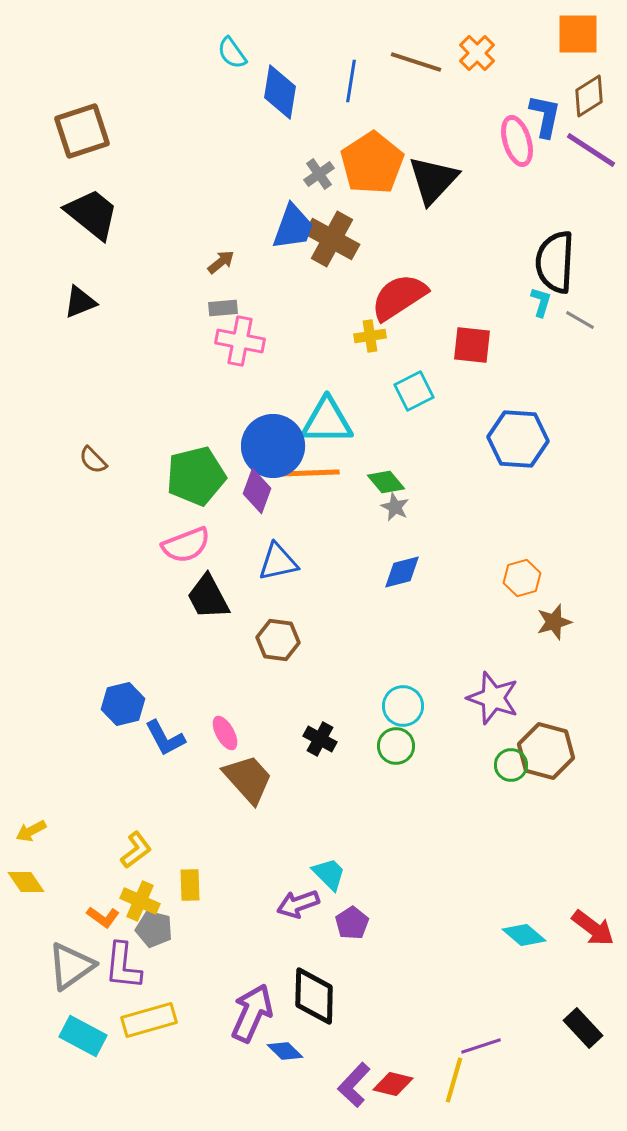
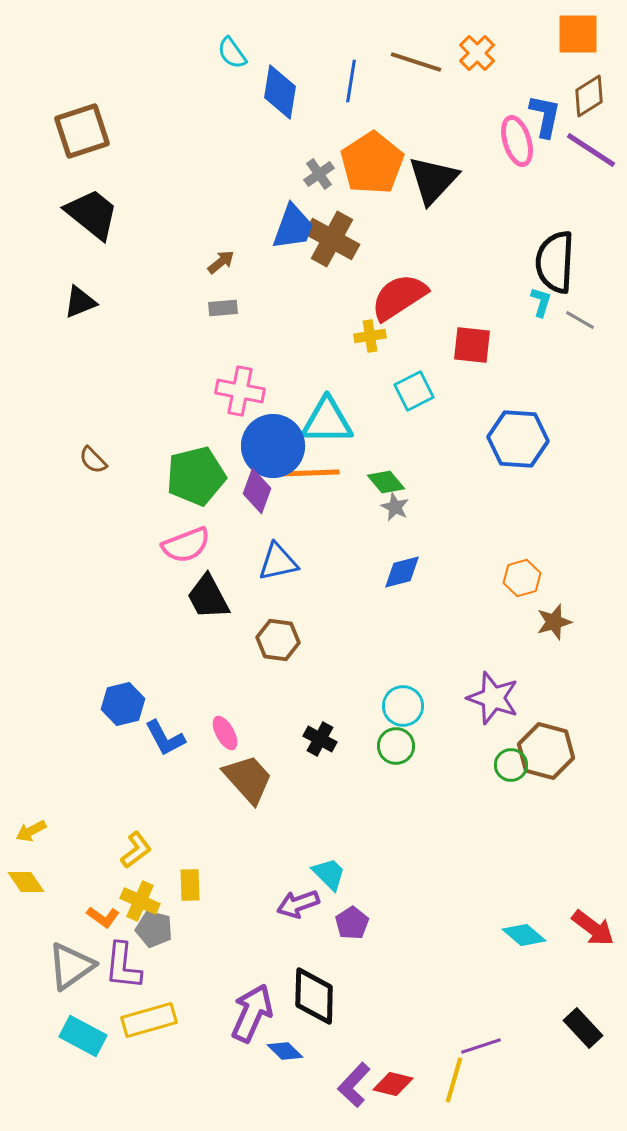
pink cross at (240, 341): moved 50 px down
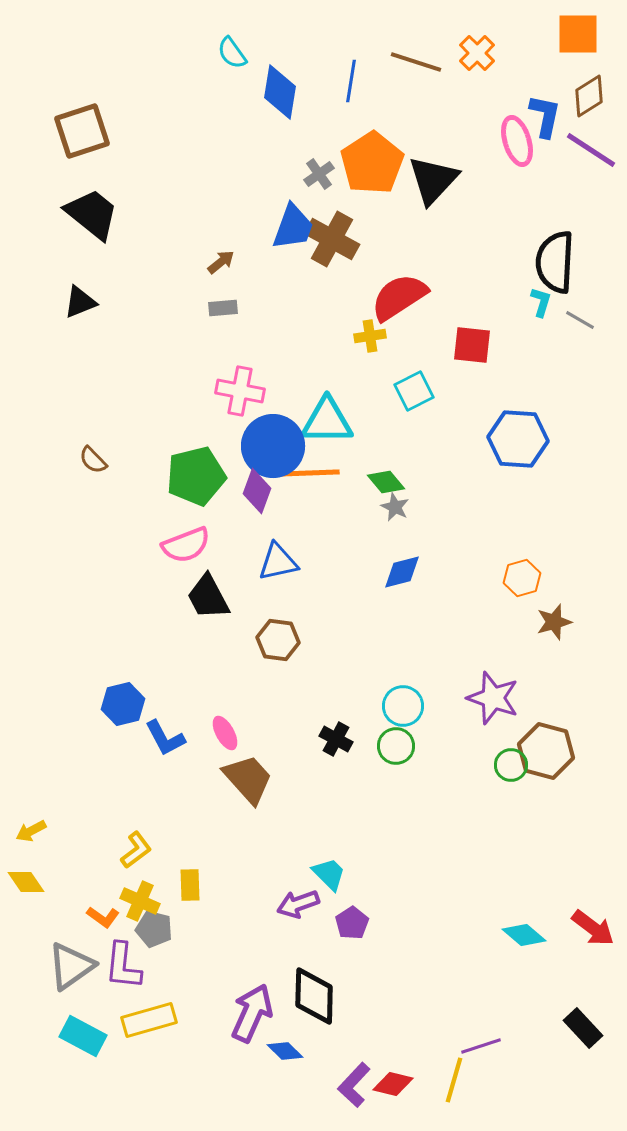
black cross at (320, 739): moved 16 px right
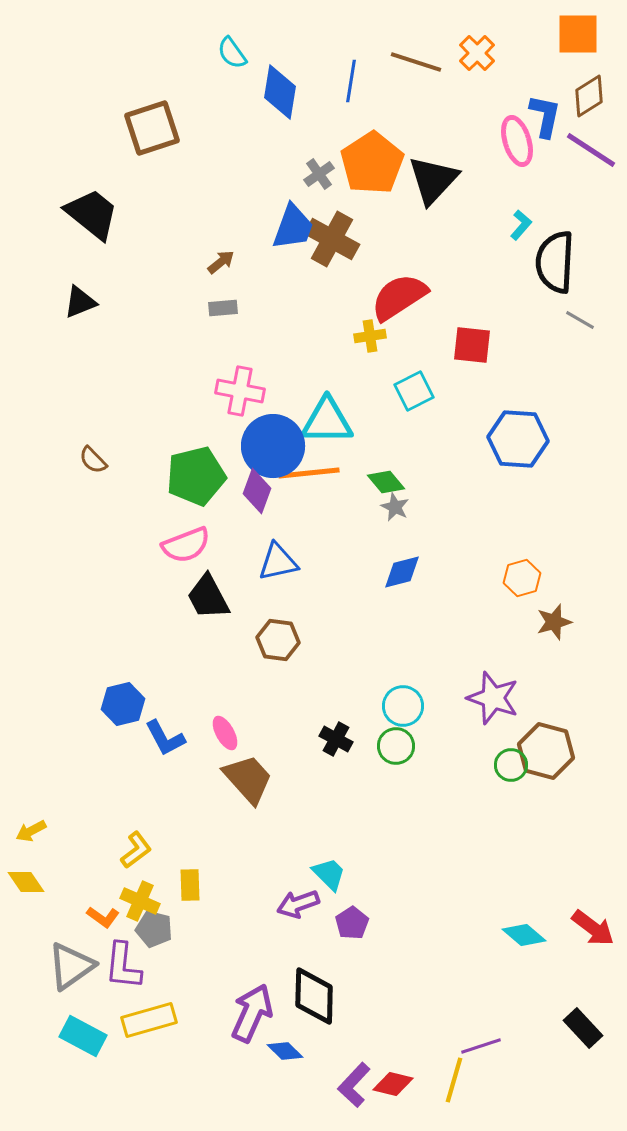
brown square at (82, 131): moved 70 px right, 3 px up
cyan L-shape at (541, 302): moved 20 px left, 77 px up; rotated 24 degrees clockwise
orange line at (309, 473): rotated 4 degrees counterclockwise
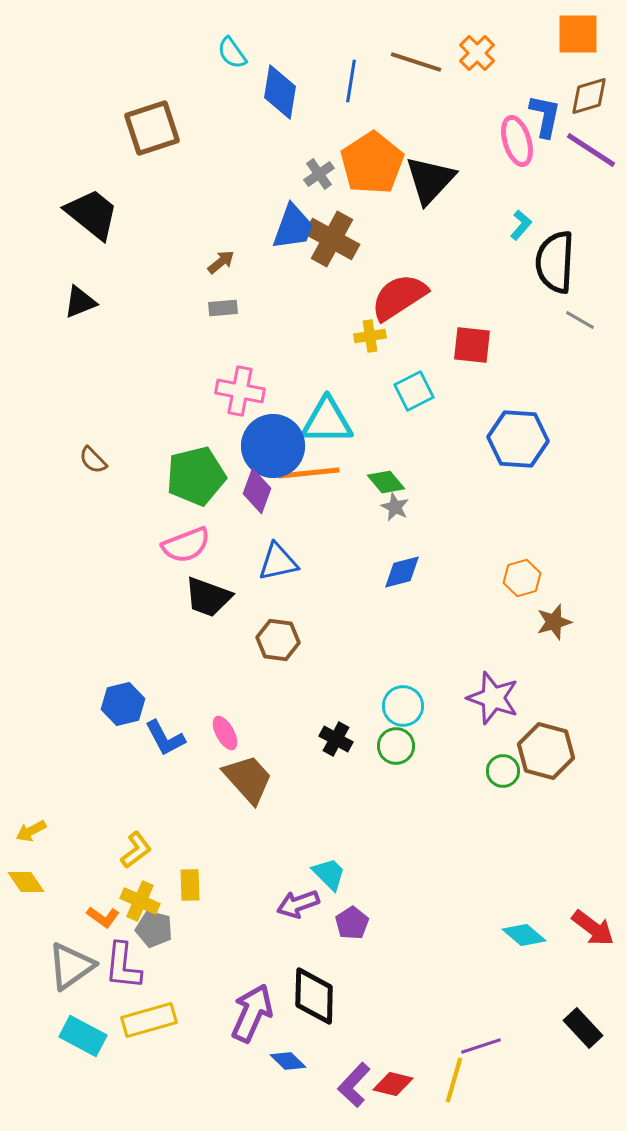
brown diamond at (589, 96): rotated 15 degrees clockwise
black triangle at (433, 180): moved 3 px left
black trapezoid at (208, 597): rotated 42 degrees counterclockwise
green circle at (511, 765): moved 8 px left, 6 px down
blue diamond at (285, 1051): moved 3 px right, 10 px down
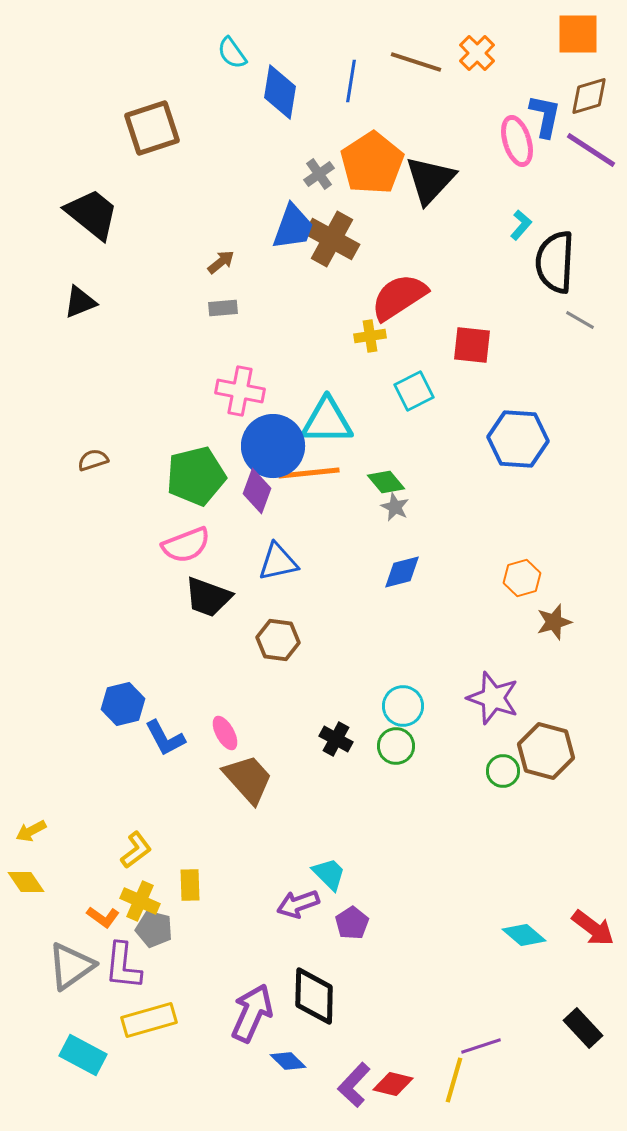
brown semicircle at (93, 460): rotated 116 degrees clockwise
cyan rectangle at (83, 1036): moved 19 px down
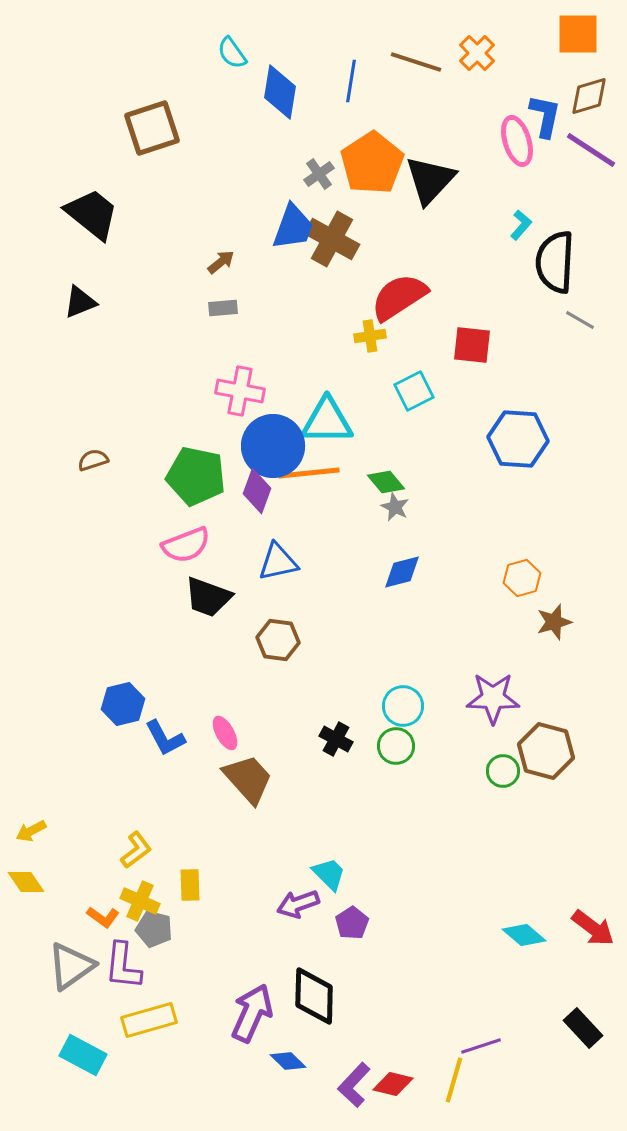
green pentagon at (196, 476): rotated 26 degrees clockwise
purple star at (493, 698): rotated 18 degrees counterclockwise
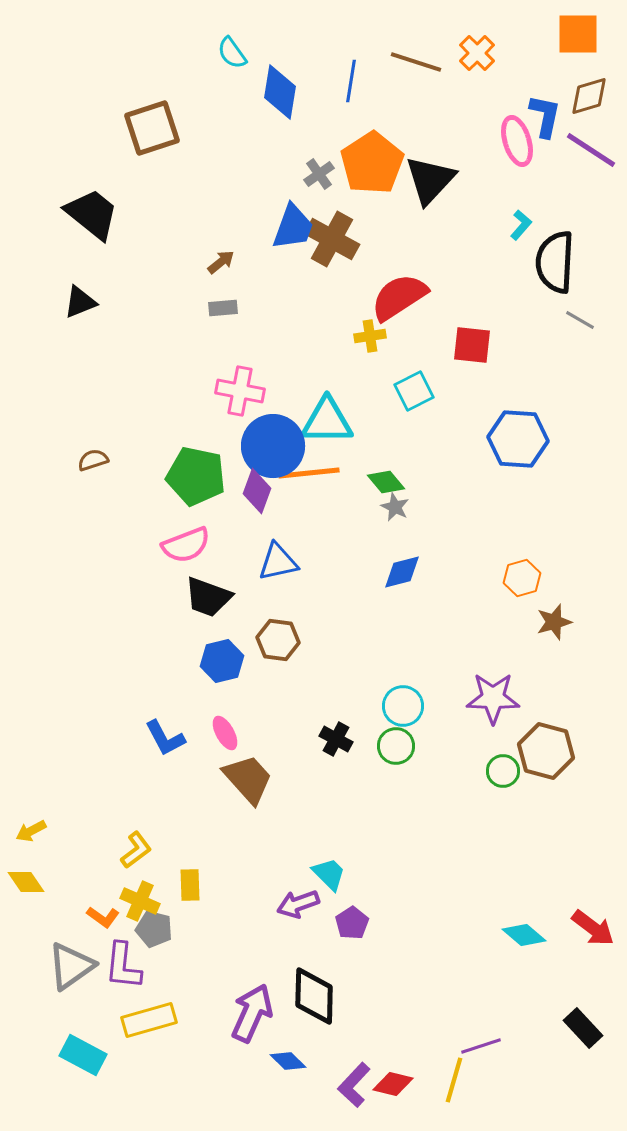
blue hexagon at (123, 704): moved 99 px right, 43 px up
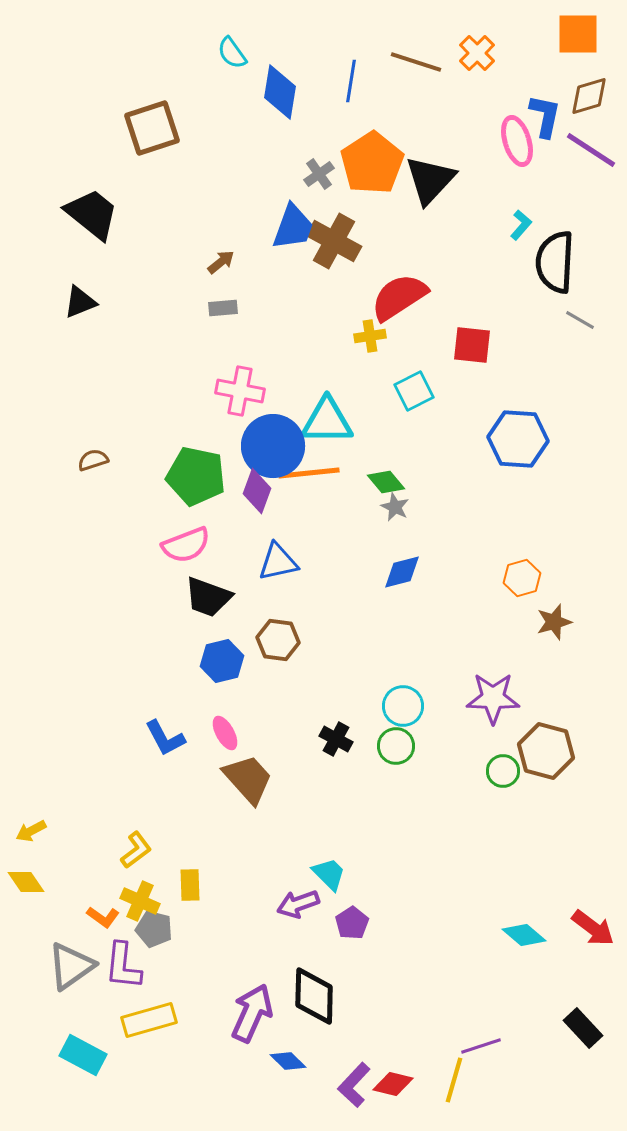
brown cross at (332, 239): moved 2 px right, 2 px down
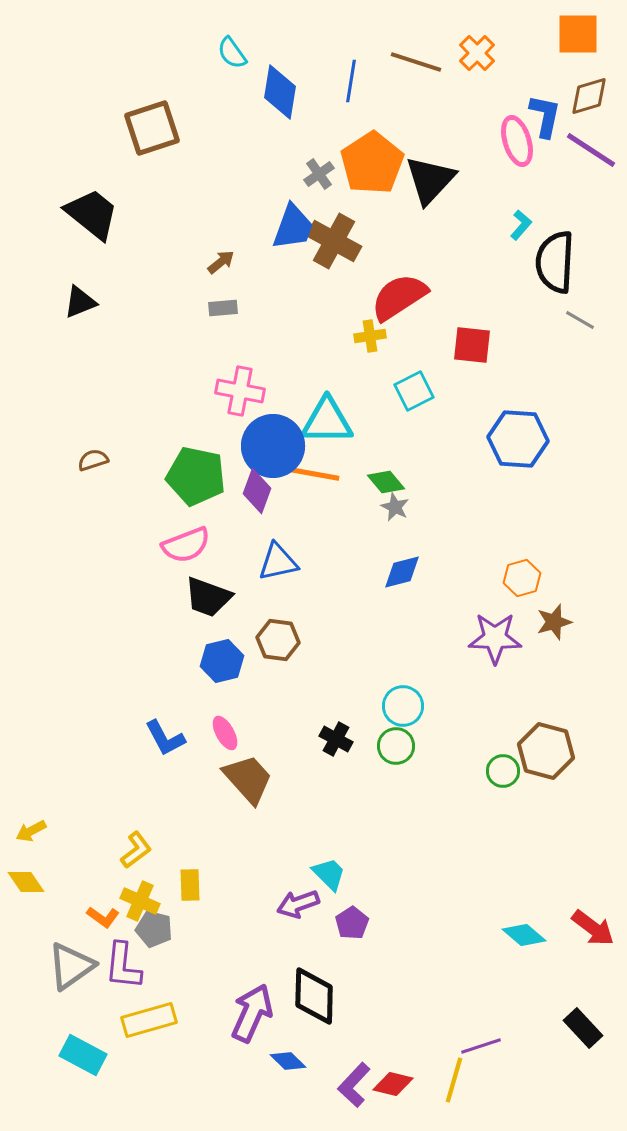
orange line at (309, 473): rotated 16 degrees clockwise
purple star at (493, 698): moved 2 px right, 60 px up
